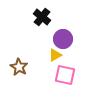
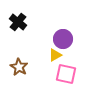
black cross: moved 24 px left, 5 px down
pink square: moved 1 px right, 1 px up
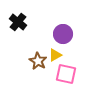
purple circle: moved 5 px up
brown star: moved 19 px right, 6 px up
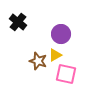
purple circle: moved 2 px left
brown star: rotated 12 degrees counterclockwise
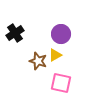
black cross: moved 3 px left, 11 px down; rotated 18 degrees clockwise
pink square: moved 5 px left, 9 px down
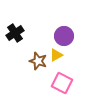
purple circle: moved 3 px right, 2 px down
yellow triangle: moved 1 px right
pink square: moved 1 px right; rotated 15 degrees clockwise
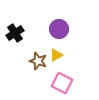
purple circle: moved 5 px left, 7 px up
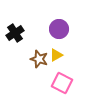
brown star: moved 1 px right, 2 px up
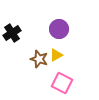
black cross: moved 3 px left
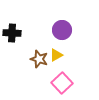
purple circle: moved 3 px right, 1 px down
black cross: rotated 36 degrees clockwise
pink square: rotated 20 degrees clockwise
